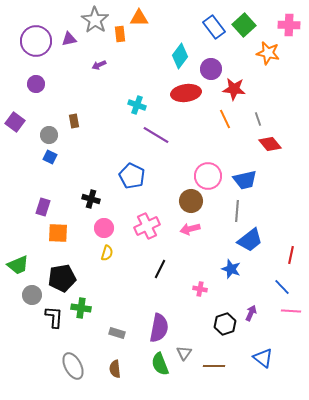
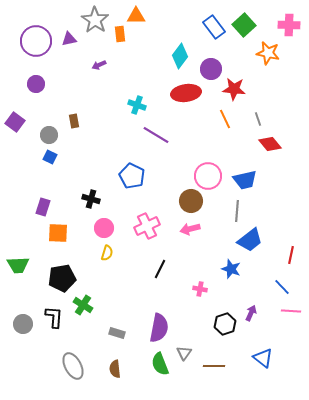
orange triangle at (139, 18): moved 3 px left, 2 px up
green trapezoid at (18, 265): rotated 20 degrees clockwise
gray circle at (32, 295): moved 9 px left, 29 px down
green cross at (81, 308): moved 2 px right, 3 px up; rotated 24 degrees clockwise
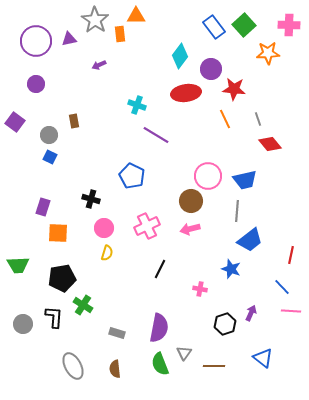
orange star at (268, 53): rotated 15 degrees counterclockwise
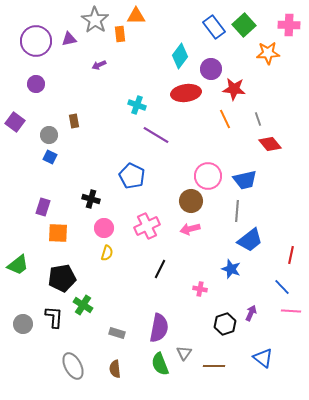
green trapezoid at (18, 265): rotated 35 degrees counterclockwise
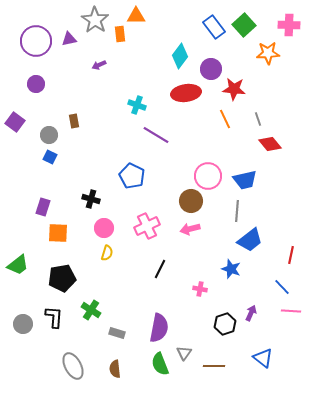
green cross at (83, 305): moved 8 px right, 5 px down
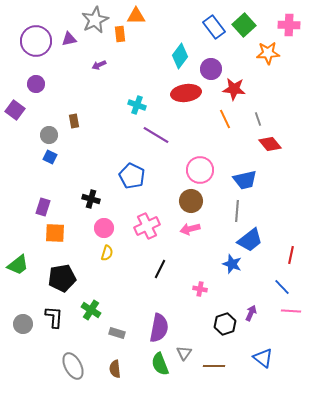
gray star at (95, 20): rotated 12 degrees clockwise
purple square at (15, 122): moved 12 px up
pink circle at (208, 176): moved 8 px left, 6 px up
orange square at (58, 233): moved 3 px left
blue star at (231, 269): moved 1 px right, 5 px up
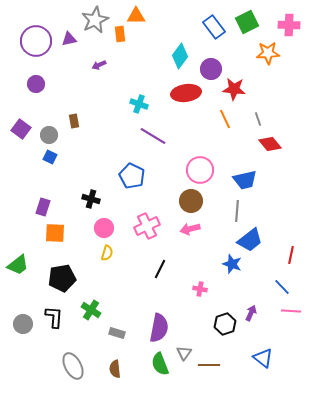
green square at (244, 25): moved 3 px right, 3 px up; rotated 15 degrees clockwise
cyan cross at (137, 105): moved 2 px right, 1 px up
purple square at (15, 110): moved 6 px right, 19 px down
purple line at (156, 135): moved 3 px left, 1 px down
brown line at (214, 366): moved 5 px left, 1 px up
